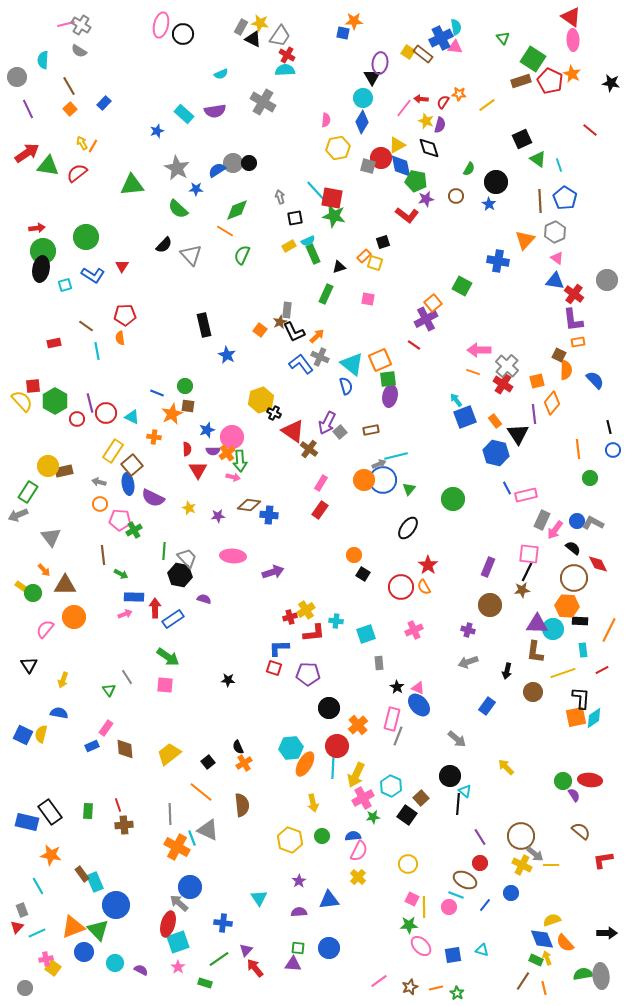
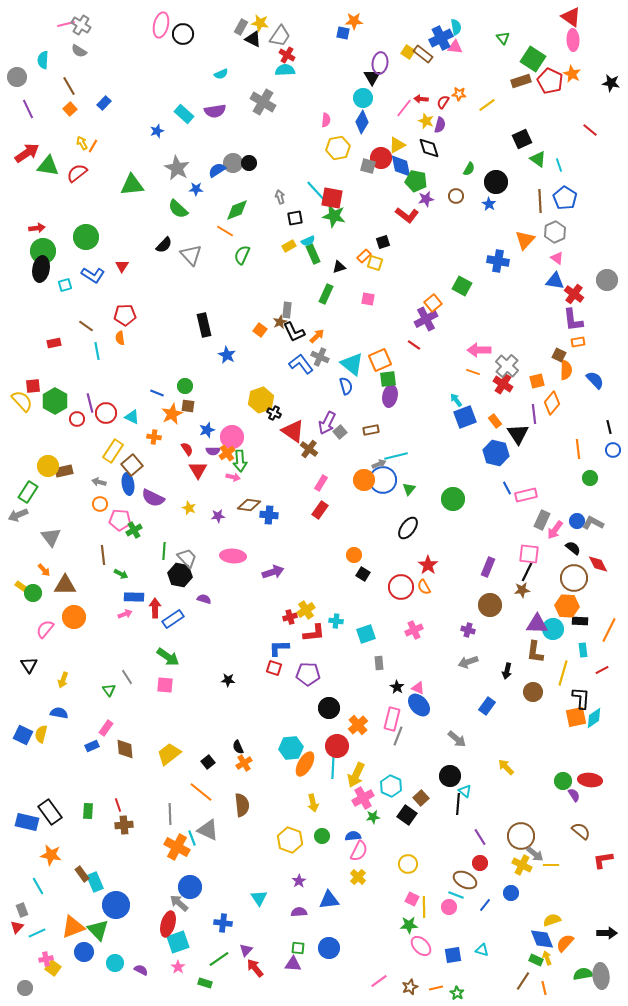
red semicircle at (187, 449): rotated 32 degrees counterclockwise
yellow line at (563, 673): rotated 55 degrees counterclockwise
orange semicircle at (565, 943): rotated 84 degrees clockwise
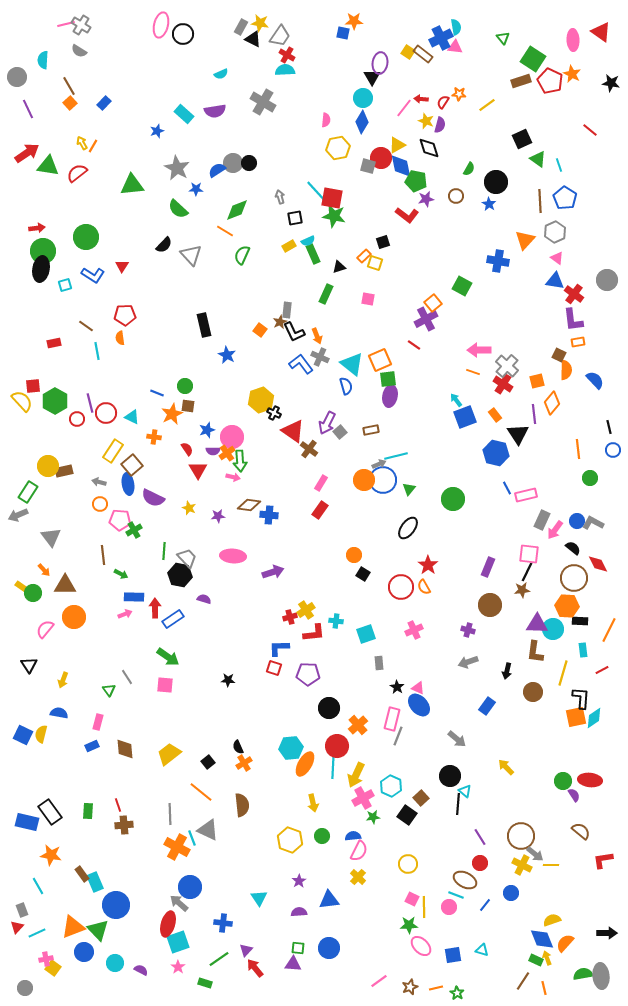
red triangle at (571, 17): moved 30 px right, 15 px down
orange square at (70, 109): moved 6 px up
orange arrow at (317, 336): rotated 112 degrees clockwise
orange rectangle at (495, 421): moved 6 px up
pink rectangle at (106, 728): moved 8 px left, 6 px up; rotated 21 degrees counterclockwise
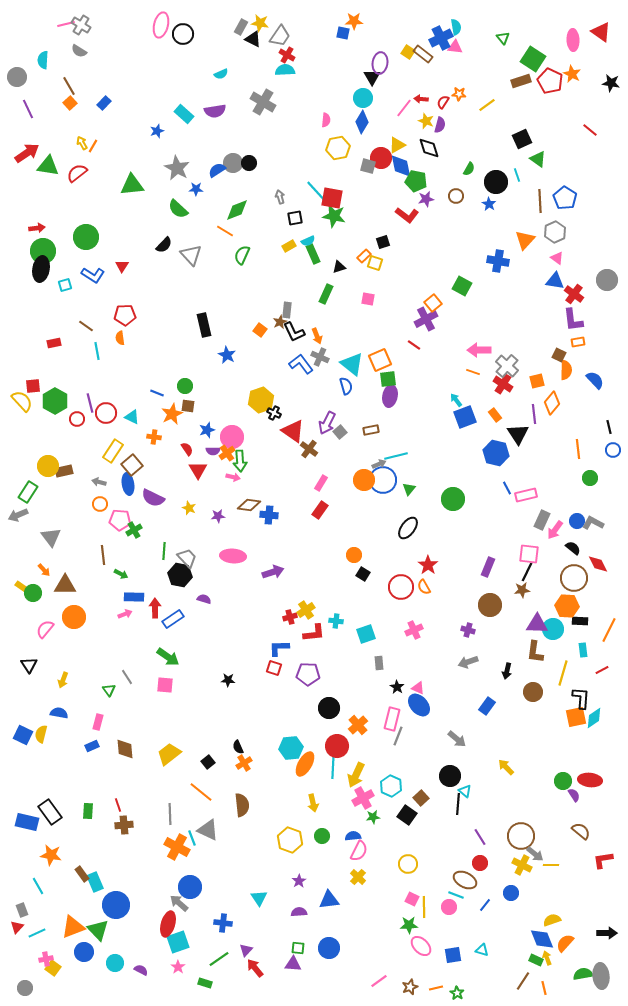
cyan line at (559, 165): moved 42 px left, 10 px down
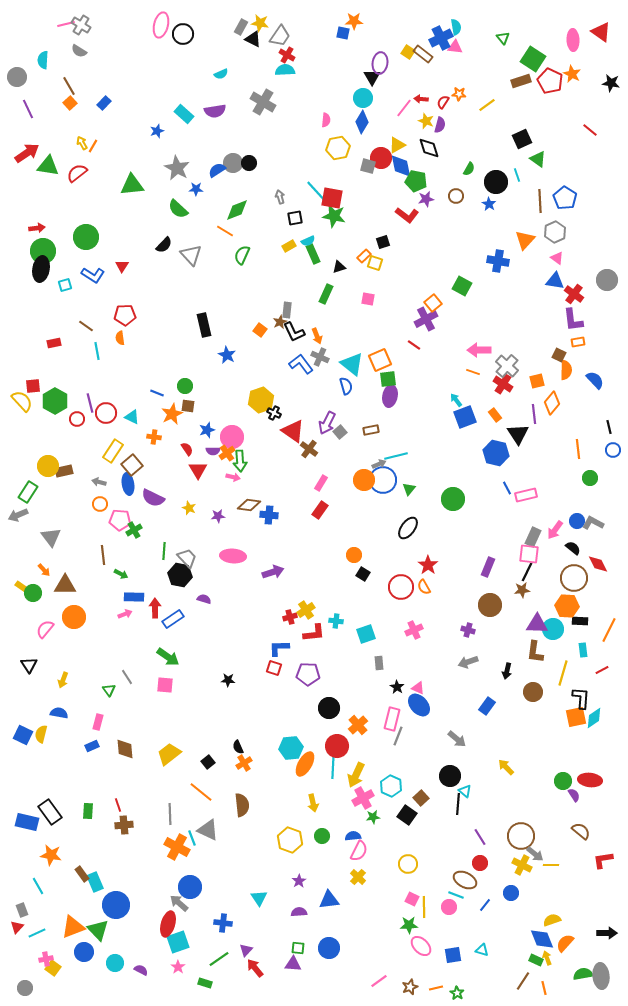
gray rectangle at (542, 520): moved 9 px left, 17 px down
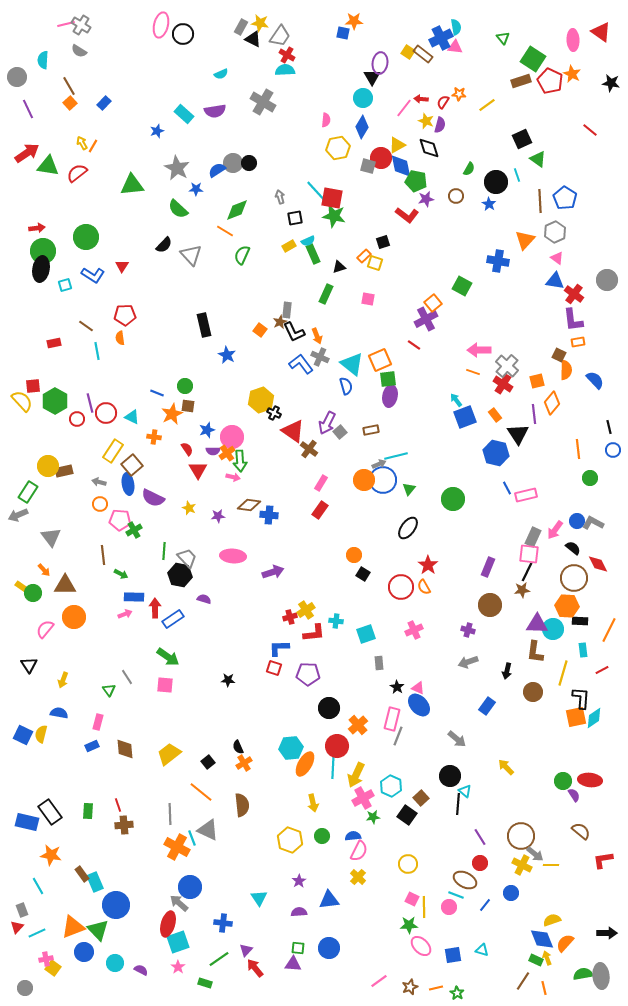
blue diamond at (362, 122): moved 5 px down
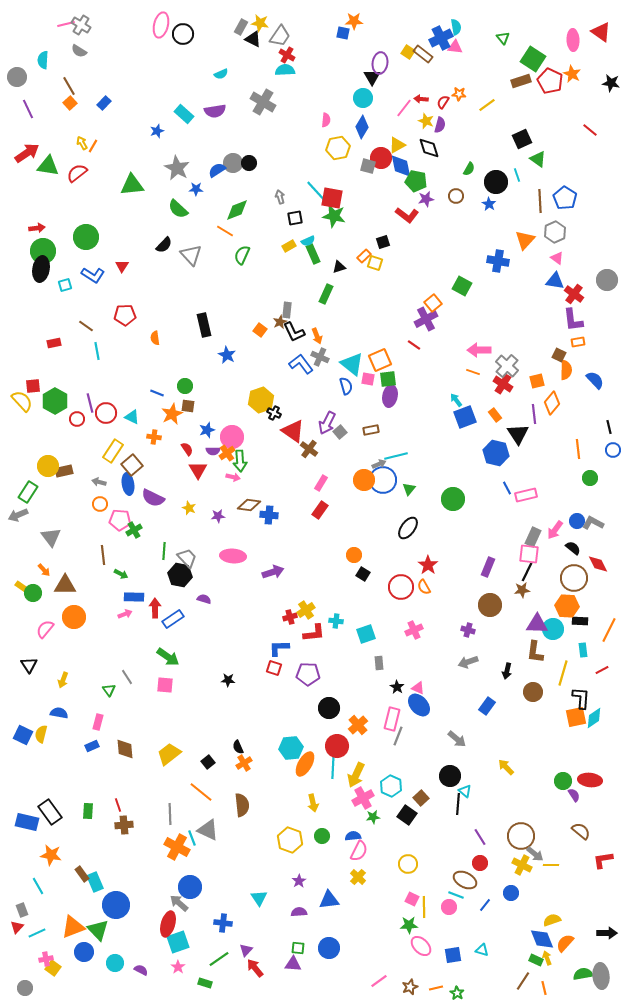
pink square at (368, 299): moved 80 px down
orange semicircle at (120, 338): moved 35 px right
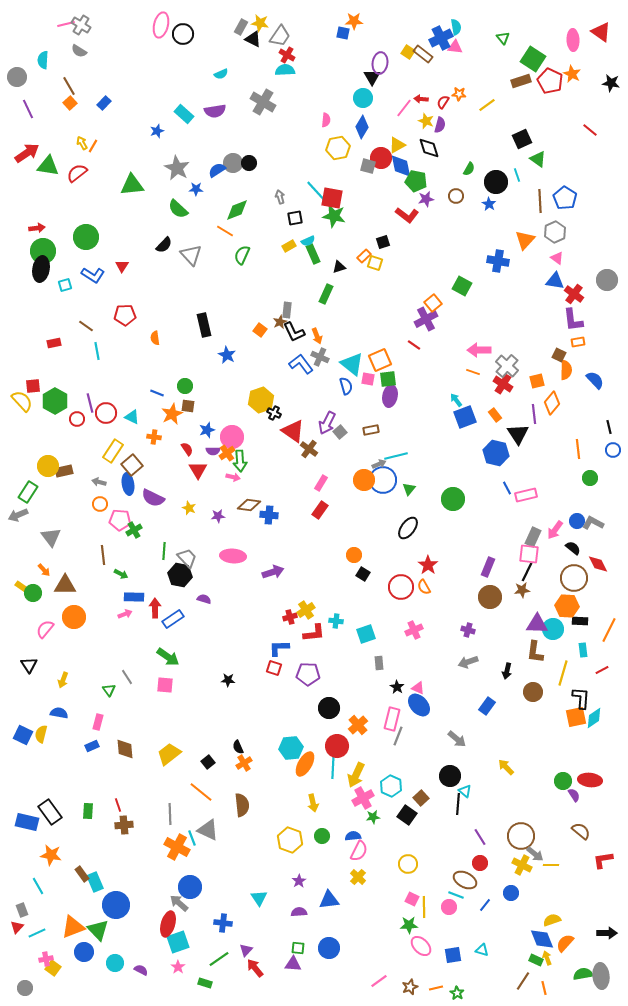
brown circle at (490, 605): moved 8 px up
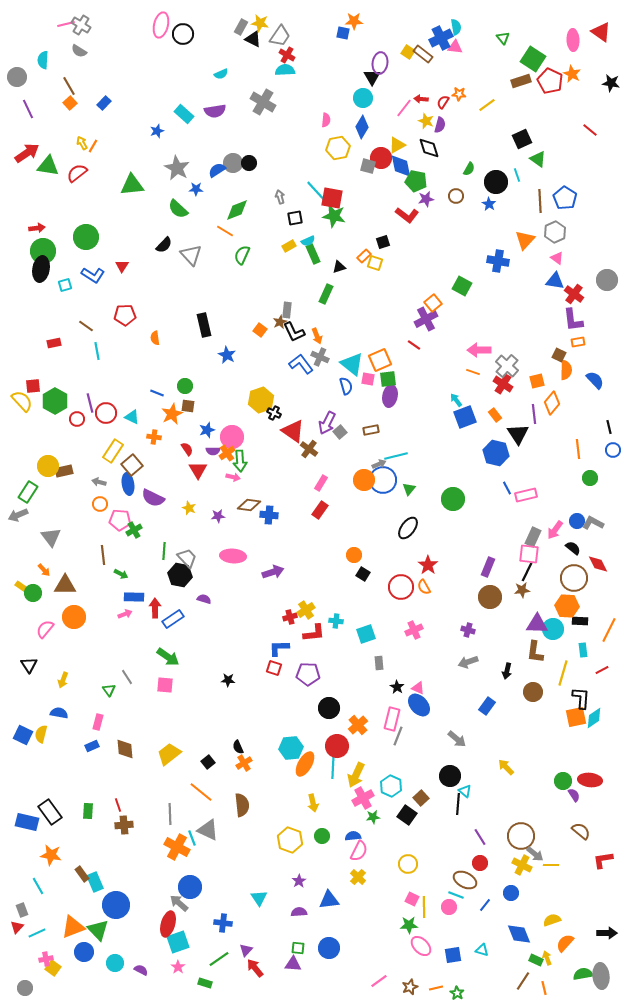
blue diamond at (542, 939): moved 23 px left, 5 px up
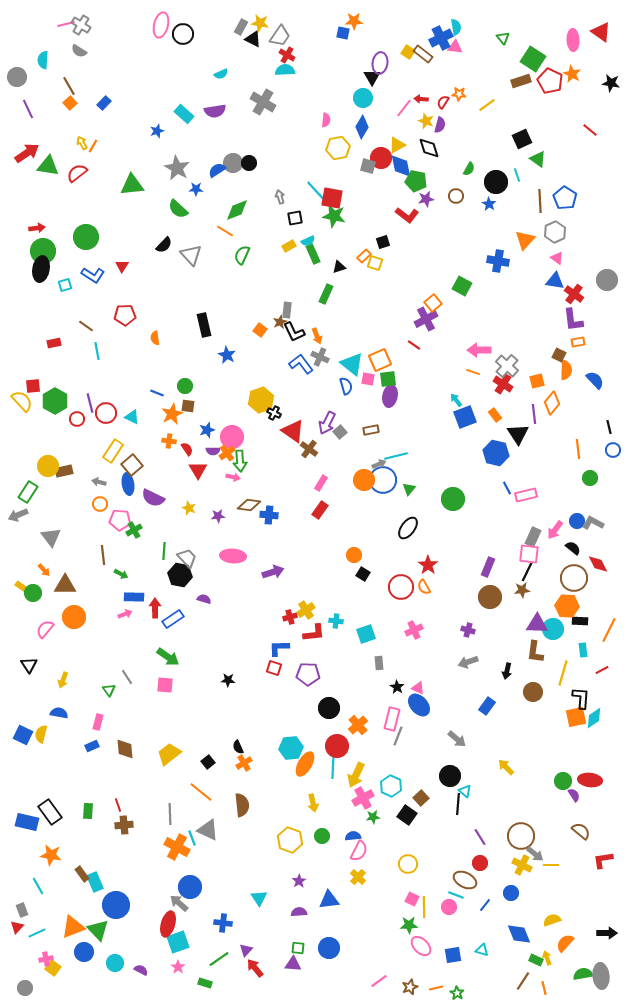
orange cross at (154, 437): moved 15 px right, 4 px down
